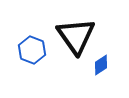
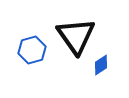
blue hexagon: rotated 24 degrees clockwise
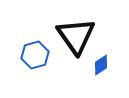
blue hexagon: moved 3 px right, 5 px down
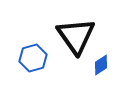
blue hexagon: moved 2 px left, 3 px down
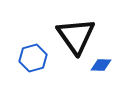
blue diamond: rotated 35 degrees clockwise
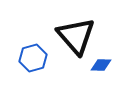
black triangle: rotated 6 degrees counterclockwise
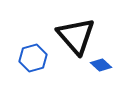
blue diamond: rotated 40 degrees clockwise
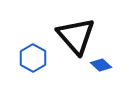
blue hexagon: rotated 16 degrees counterclockwise
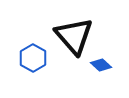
black triangle: moved 2 px left
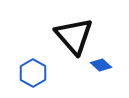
blue hexagon: moved 15 px down
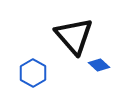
blue diamond: moved 2 px left
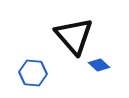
blue hexagon: rotated 24 degrees counterclockwise
